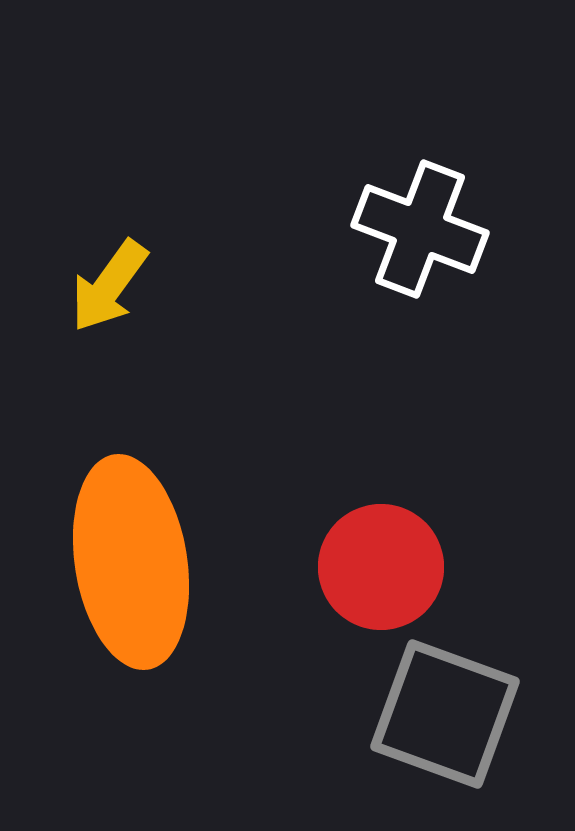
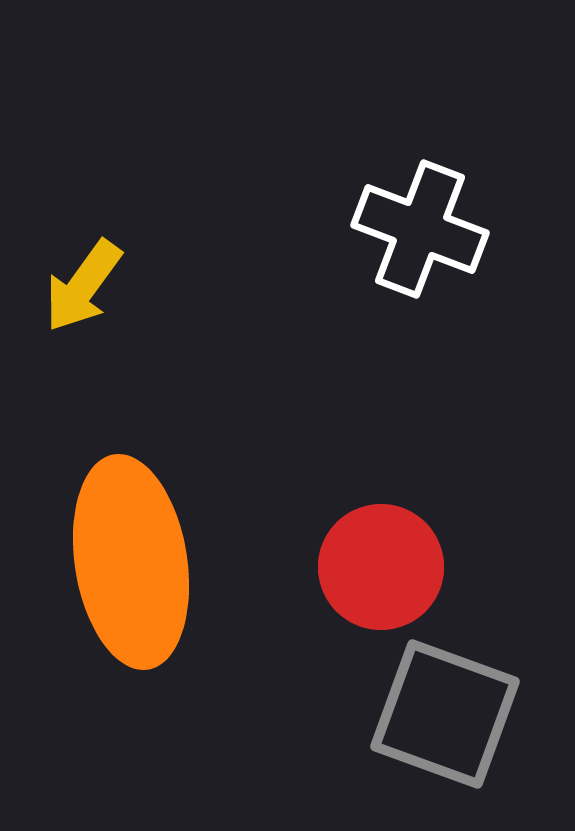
yellow arrow: moved 26 px left
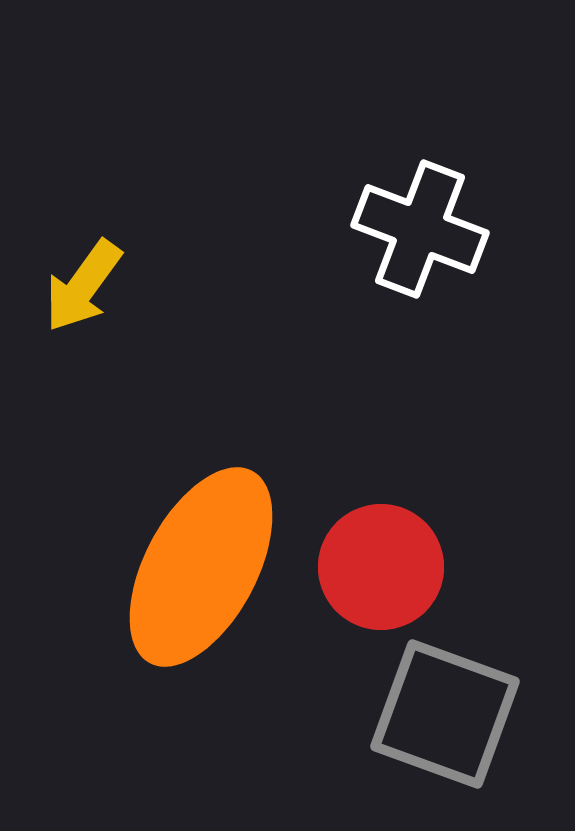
orange ellipse: moved 70 px right, 5 px down; rotated 37 degrees clockwise
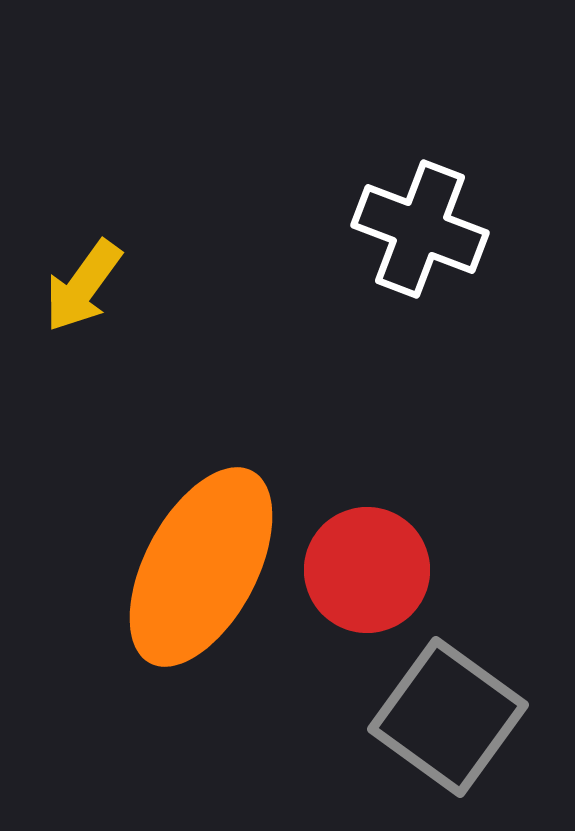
red circle: moved 14 px left, 3 px down
gray square: moved 3 px right, 3 px down; rotated 16 degrees clockwise
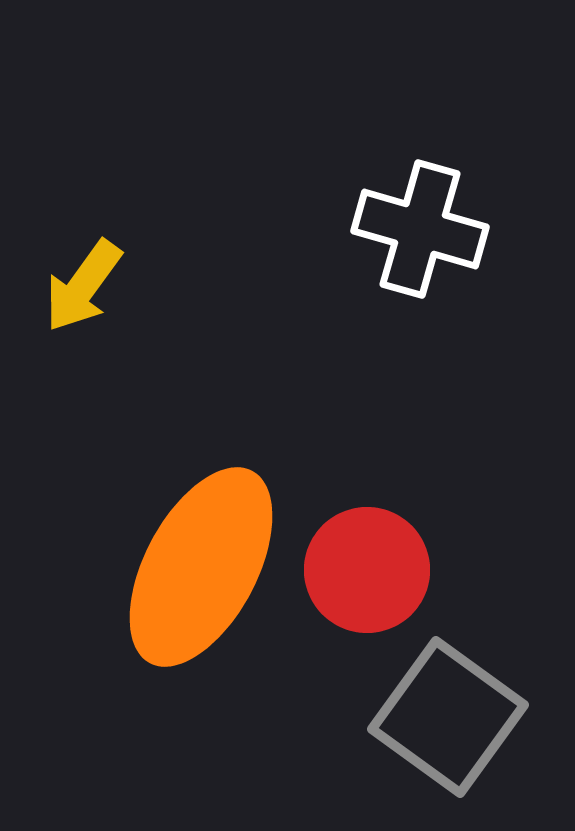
white cross: rotated 5 degrees counterclockwise
